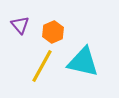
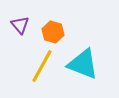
orange hexagon: rotated 20 degrees counterclockwise
cyan triangle: moved 2 px down; rotated 8 degrees clockwise
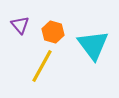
cyan triangle: moved 10 px right, 19 px up; rotated 32 degrees clockwise
